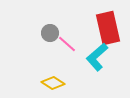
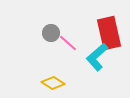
red rectangle: moved 1 px right, 5 px down
gray circle: moved 1 px right
pink line: moved 1 px right, 1 px up
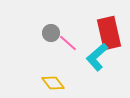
yellow diamond: rotated 20 degrees clockwise
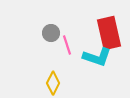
pink line: moved 1 px left, 2 px down; rotated 30 degrees clockwise
cyan L-shape: rotated 120 degrees counterclockwise
yellow diamond: rotated 65 degrees clockwise
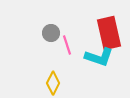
cyan L-shape: moved 2 px right
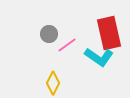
gray circle: moved 2 px left, 1 px down
pink line: rotated 72 degrees clockwise
cyan L-shape: rotated 16 degrees clockwise
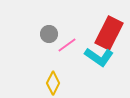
red rectangle: rotated 40 degrees clockwise
